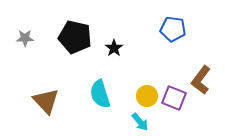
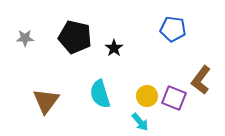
brown triangle: rotated 20 degrees clockwise
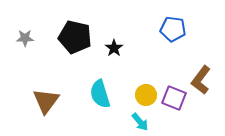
yellow circle: moved 1 px left, 1 px up
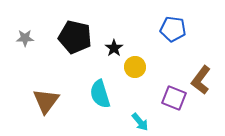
yellow circle: moved 11 px left, 28 px up
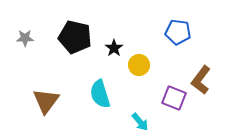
blue pentagon: moved 5 px right, 3 px down
yellow circle: moved 4 px right, 2 px up
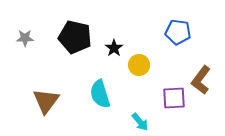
purple square: rotated 25 degrees counterclockwise
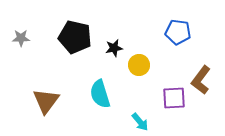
gray star: moved 4 px left
black star: rotated 24 degrees clockwise
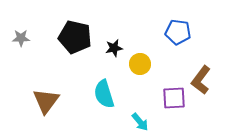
yellow circle: moved 1 px right, 1 px up
cyan semicircle: moved 4 px right
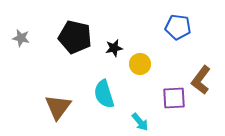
blue pentagon: moved 5 px up
gray star: rotated 12 degrees clockwise
brown triangle: moved 12 px right, 6 px down
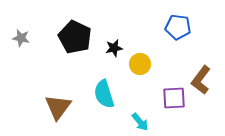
black pentagon: rotated 12 degrees clockwise
